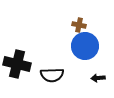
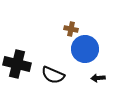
brown cross: moved 8 px left, 4 px down
blue circle: moved 3 px down
black semicircle: moved 1 px right; rotated 25 degrees clockwise
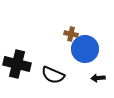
brown cross: moved 5 px down
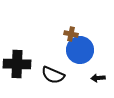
blue circle: moved 5 px left, 1 px down
black cross: rotated 12 degrees counterclockwise
